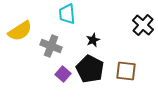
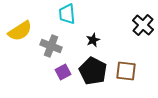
black pentagon: moved 3 px right, 2 px down
purple square: moved 2 px up; rotated 21 degrees clockwise
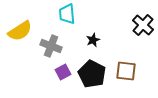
black pentagon: moved 1 px left, 3 px down
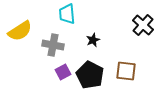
gray cross: moved 2 px right, 1 px up; rotated 10 degrees counterclockwise
black pentagon: moved 2 px left, 1 px down
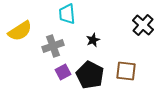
gray cross: moved 1 px down; rotated 30 degrees counterclockwise
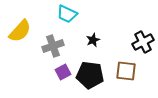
cyan trapezoid: rotated 60 degrees counterclockwise
black cross: moved 17 px down; rotated 20 degrees clockwise
yellow semicircle: rotated 15 degrees counterclockwise
black pentagon: rotated 20 degrees counterclockwise
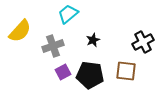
cyan trapezoid: moved 1 px right; rotated 115 degrees clockwise
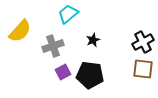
brown square: moved 17 px right, 2 px up
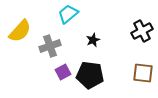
black cross: moved 1 px left, 11 px up
gray cross: moved 3 px left
brown square: moved 4 px down
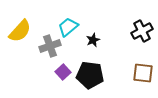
cyan trapezoid: moved 13 px down
purple square: rotated 14 degrees counterclockwise
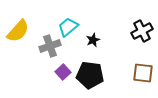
yellow semicircle: moved 2 px left
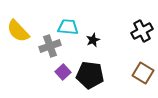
cyan trapezoid: rotated 45 degrees clockwise
yellow semicircle: rotated 95 degrees clockwise
brown square: rotated 25 degrees clockwise
